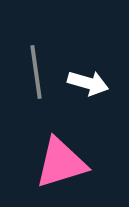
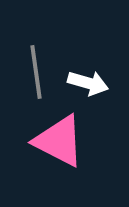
pink triangle: moved 2 px left, 22 px up; rotated 44 degrees clockwise
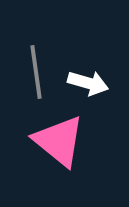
pink triangle: rotated 12 degrees clockwise
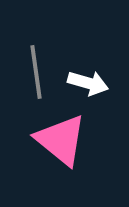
pink triangle: moved 2 px right, 1 px up
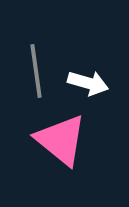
gray line: moved 1 px up
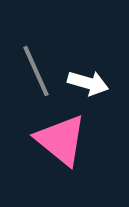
gray line: rotated 16 degrees counterclockwise
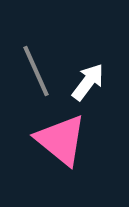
white arrow: moved 1 px up; rotated 69 degrees counterclockwise
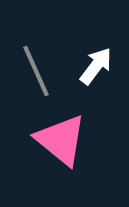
white arrow: moved 8 px right, 16 px up
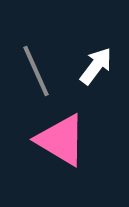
pink triangle: rotated 8 degrees counterclockwise
